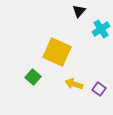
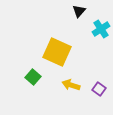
yellow arrow: moved 3 px left, 1 px down
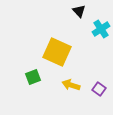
black triangle: rotated 24 degrees counterclockwise
green square: rotated 28 degrees clockwise
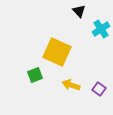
green square: moved 2 px right, 2 px up
